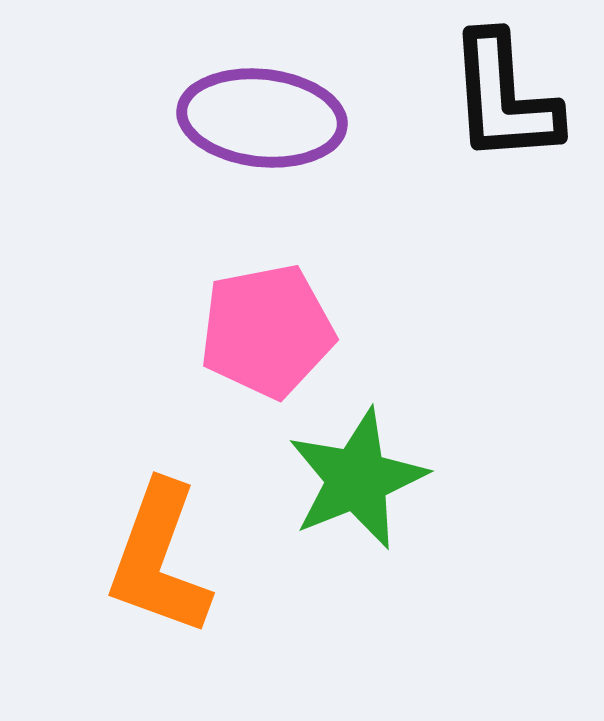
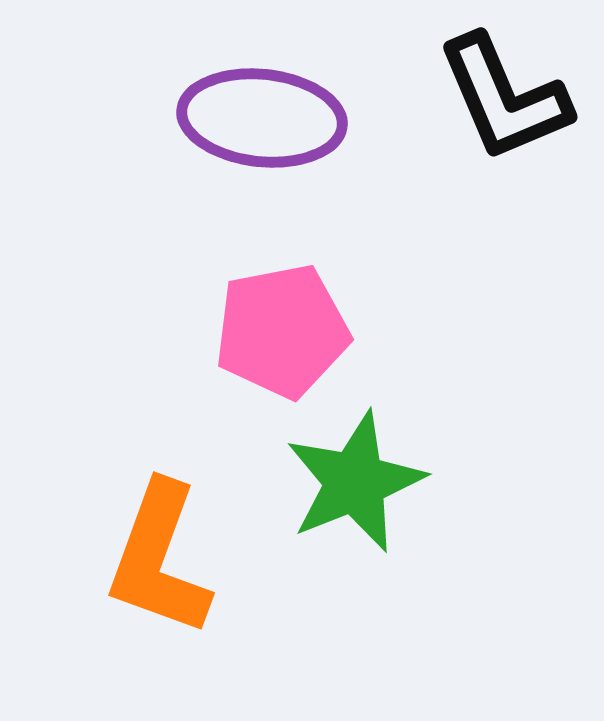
black L-shape: rotated 19 degrees counterclockwise
pink pentagon: moved 15 px right
green star: moved 2 px left, 3 px down
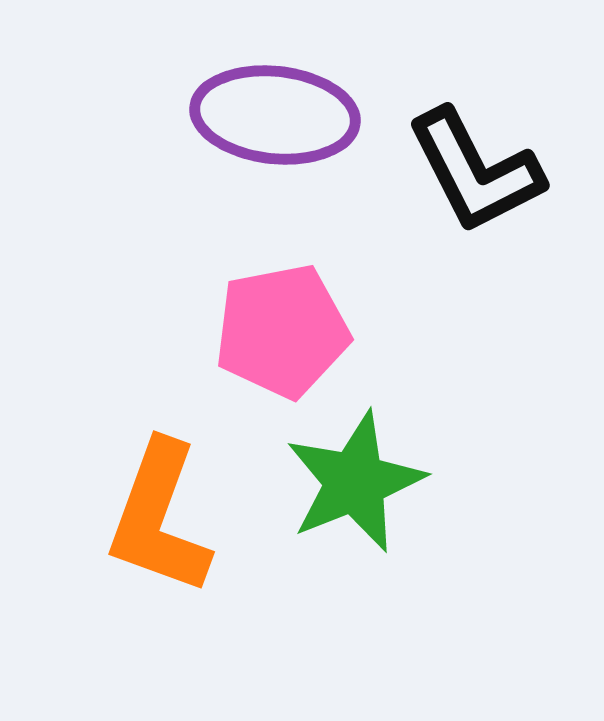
black L-shape: moved 29 px left, 73 px down; rotated 4 degrees counterclockwise
purple ellipse: moved 13 px right, 3 px up
orange L-shape: moved 41 px up
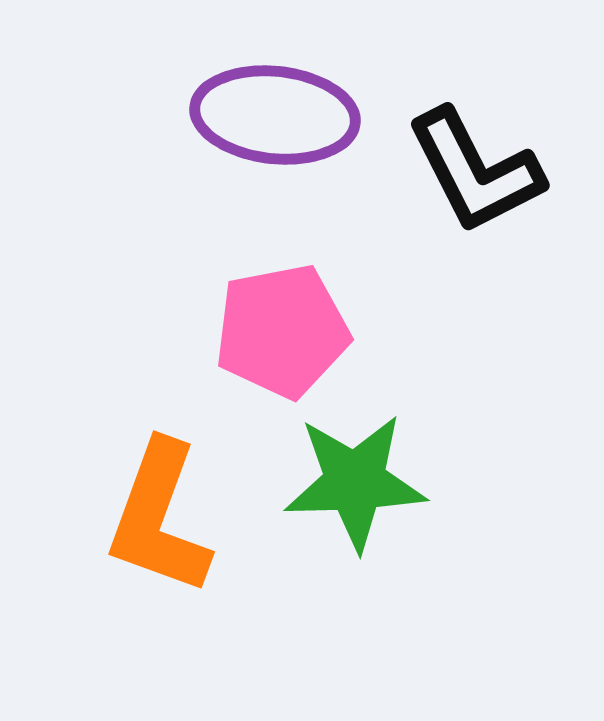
green star: rotated 20 degrees clockwise
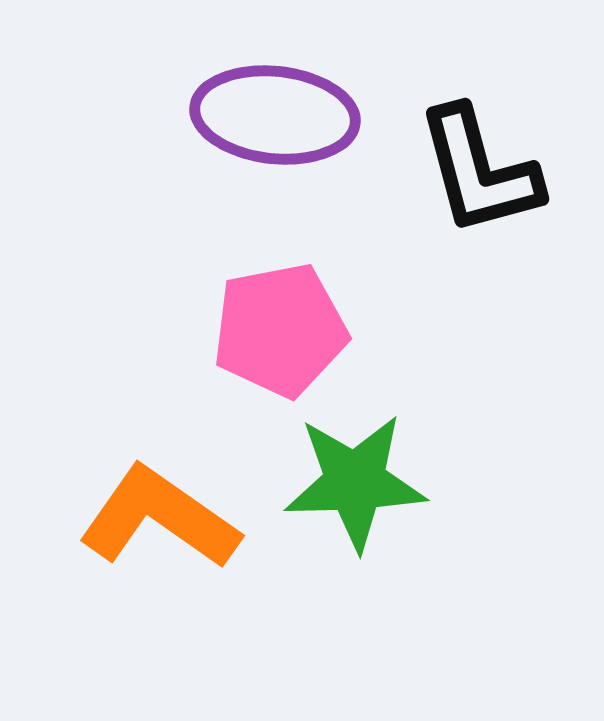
black L-shape: moved 4 px right; rotated 12 degrees clockwise
pink pentagon: moved 2 px left, 1 px up
orange L-shape: rotated 105 degrees clockwise
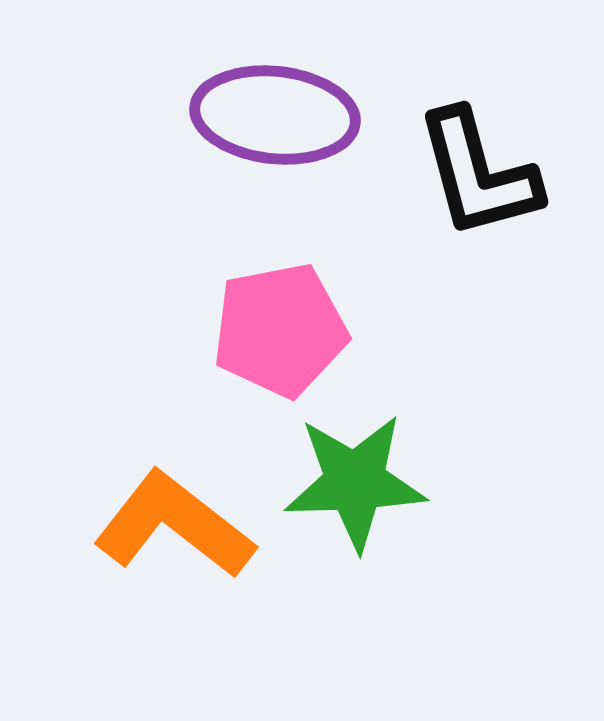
black L-shape: moved 1 px left, 3 px down
orange L-shape: moved 15 px right, 7 px down; rotated 3 degrees clockwise
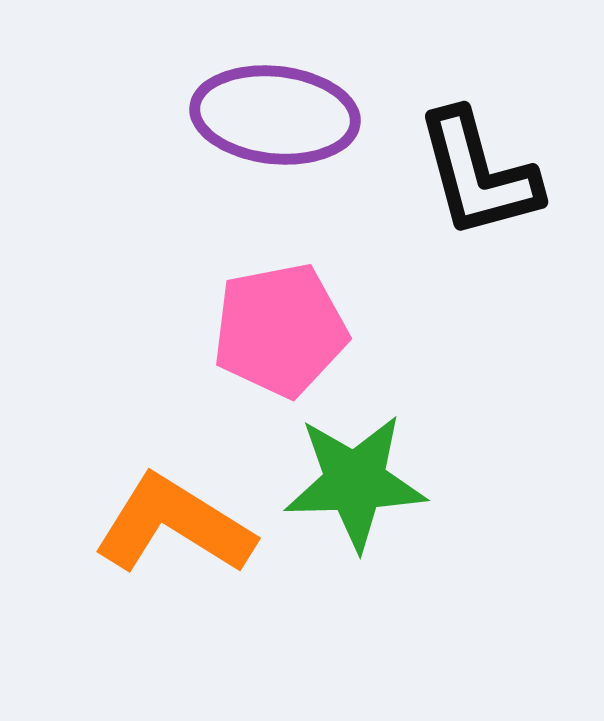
orange L-shape: rotated 6 degrees counterclockwise
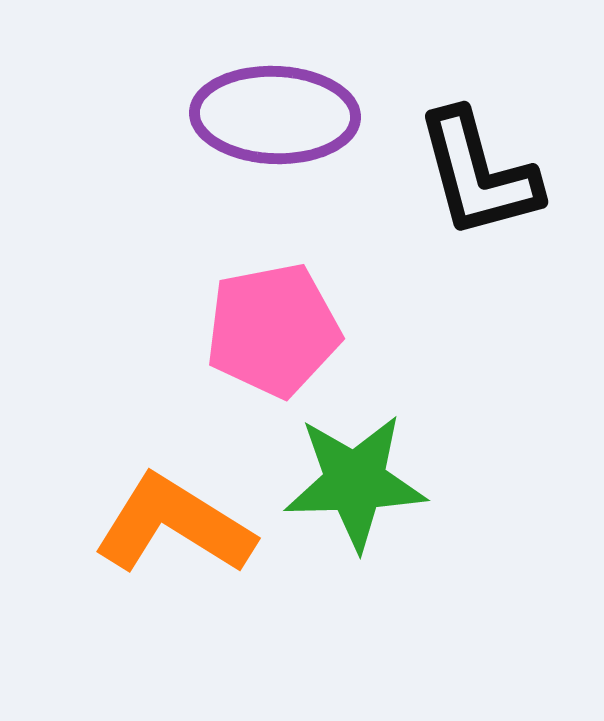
purple ellipse: rotated 4 degrees counterclockwise
pink pentagon: moved 7 px left
